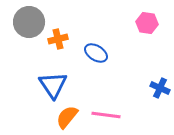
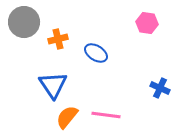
gray circle: moved 5 px left
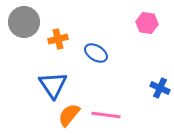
orange semicircle: moved 2 px right, 2 px up
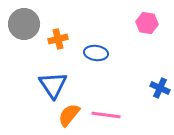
gray circle: moved 2 px down
blue ellipse: rotated 25 degrees counterclockwise
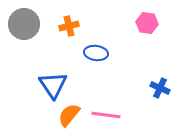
orange cross: moved 11 px right, 13 px up
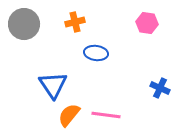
orange cross: moved 6 px right, 4 px up
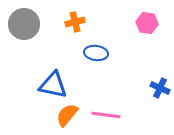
blue triangle: rotated 44 degrees counterclockwise
orange semicircle: moved 2 px left
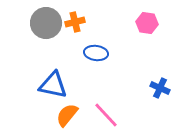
gray circle: moved 22 px right, 1 px up
pink line: rotated 40 degrees clockwise
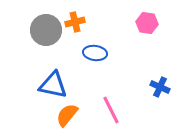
gray circle: moved 7 px down
blue ellipse: moved 1 px left
blue cross: moved 1 px up
pink line: moved 5 px right, 5 px up; rotated 16 degrees clockwise
